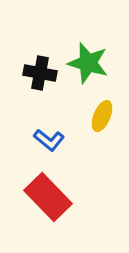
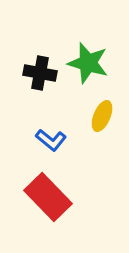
blue L-shape: moved 2 px right
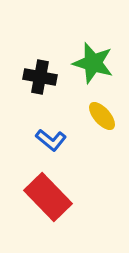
green star: moved 5 px right
black cross: moved 4 px down
yellow ellipse: rotated 64 degrees counterclockwise
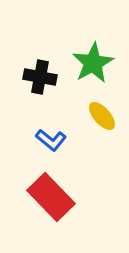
green star: rotated 27 degrees clockwise
red rectangle: moved 3 px right
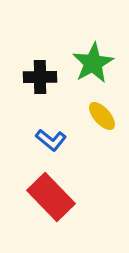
black cross: rotated 12 degrees counterclockwise
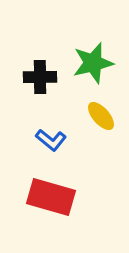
green star: rotated 15 degrees clockwise
yellow ellipse: moved 1 px left
red rectangle: rotated 30 degrees counterclockwise
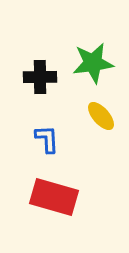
green star: rotated 6 degrees clockwise
blue L-shape: moved 4 px left, 1 px up; rotated 132 degrees counterclockwise
red rectangle: moved 3 px right
